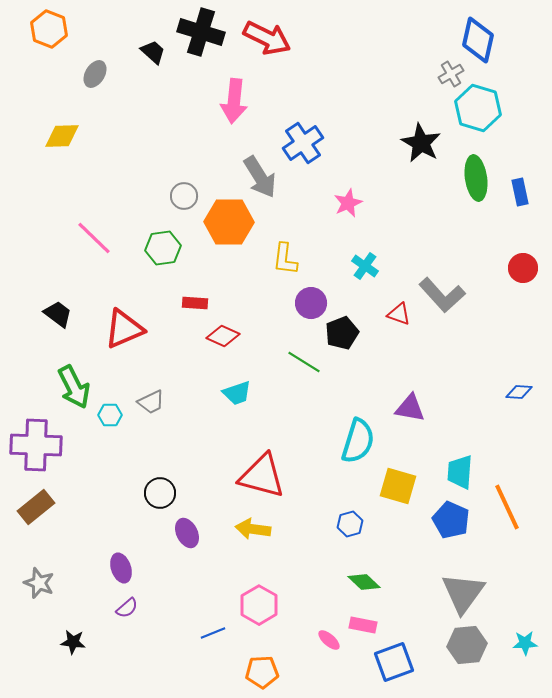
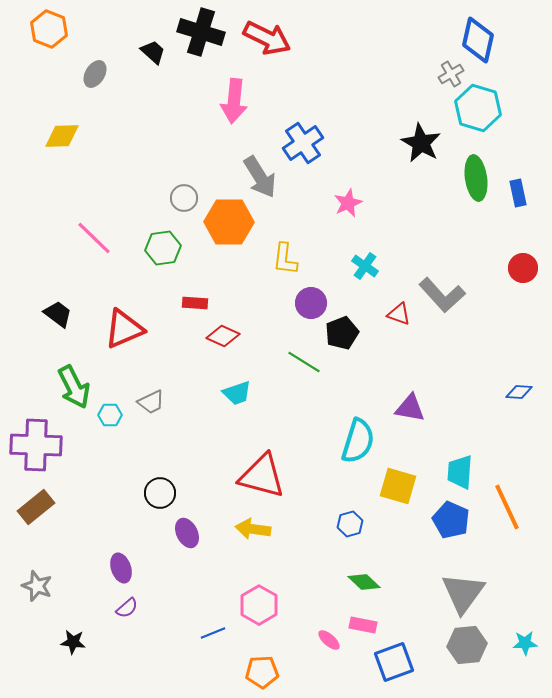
blue rectangle at (520, 192): moved 2 px left, 1 px down
gray circle at (184, 196): moved 2 px down
gray star at (39, 583): moved 2 px left, 3 px down
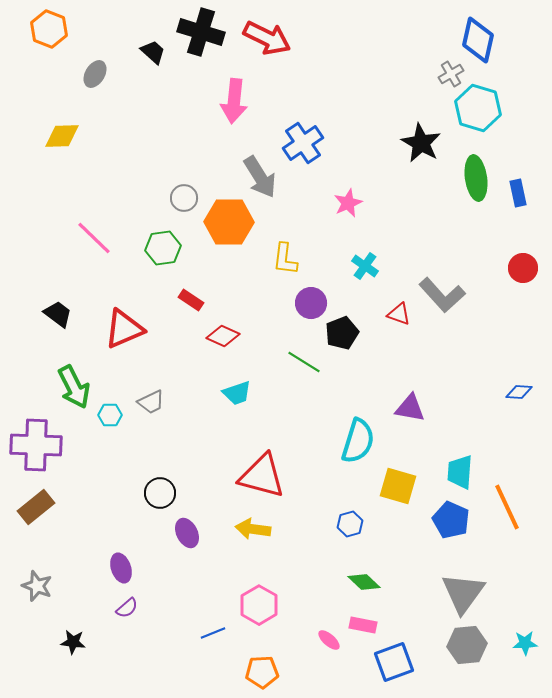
red rectangle at (195, 303): moved 4 px left, 3 px up; rotated 30 degrees clockwise
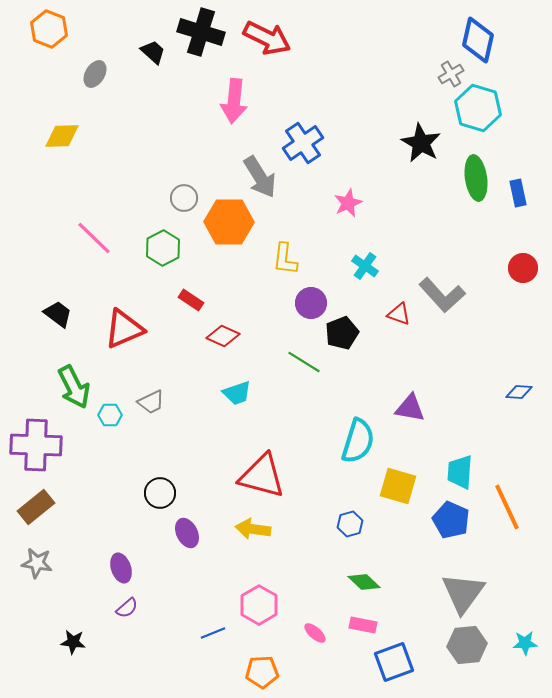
green hexagon at (163, 248): rotated 20 degrees counterclockwise
gray star at (37, 586): moved 23 px up; rotated 12 degrees counterclockwise
pink ellipse at (329, 640): moved 14 px left, 7 px up
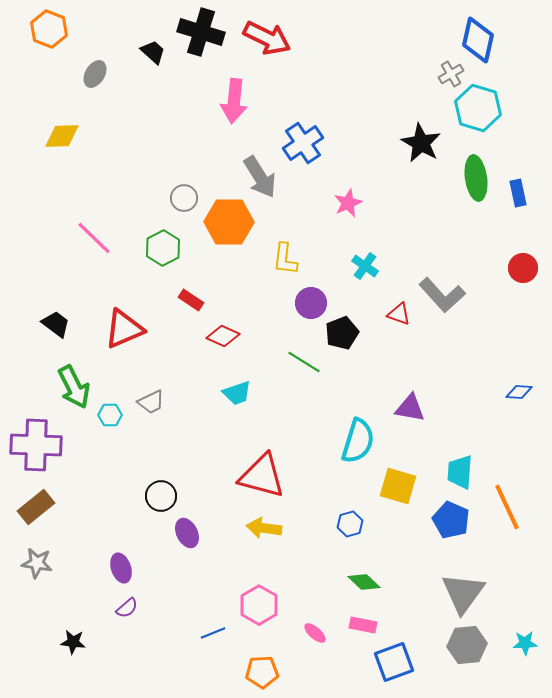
black trapezoid at (58, 314): moved 2 px left, 10 px down
black circle at (160, 493): moved 1 px right, 3 px down
yellow arrow at (253, 529): moved 11 px right, 1 px up
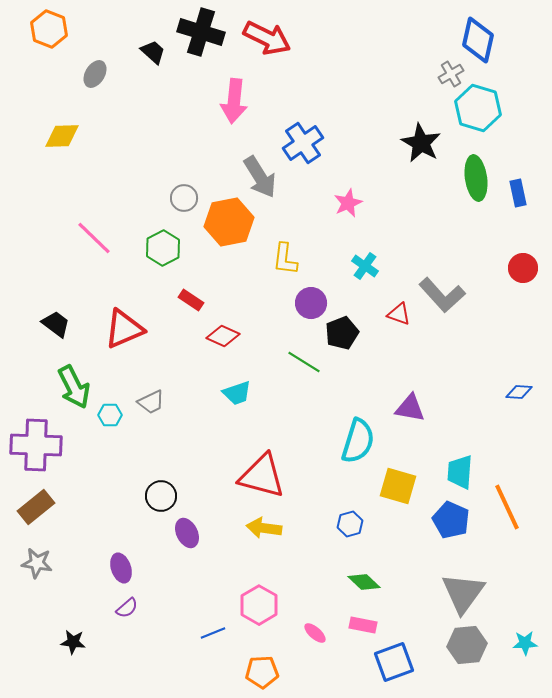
orange hexagon at (229, 222): rotated 12 degrees counterclockwise
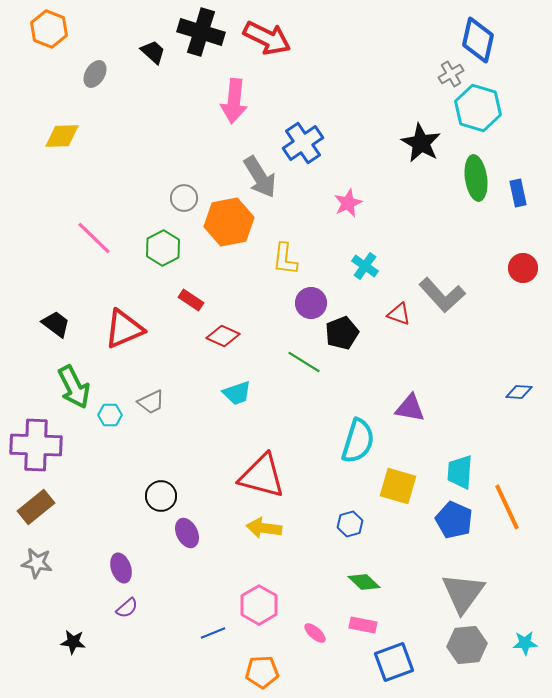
blue pentagon at (451, 520): moved 3 px right
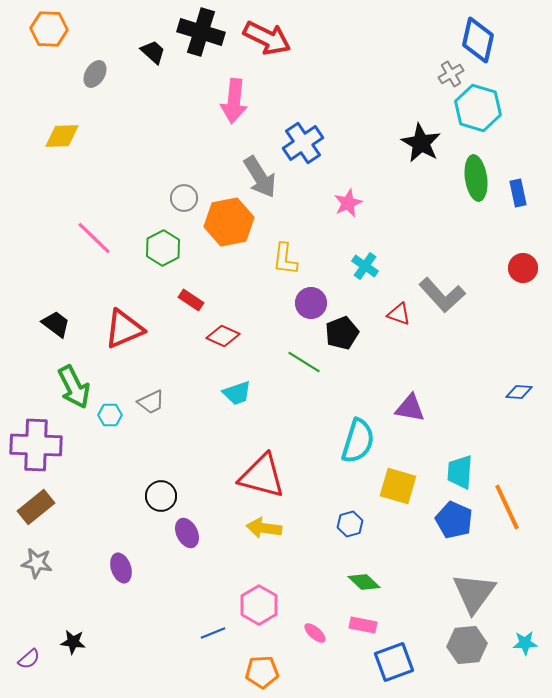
orange hexagon at (49, 29): rotated 18 degrees counterclockwise
gray triangle at (463, 593): moved 11 px right
purple semicircle at (127, 608): moved 98 px left, 51 px down
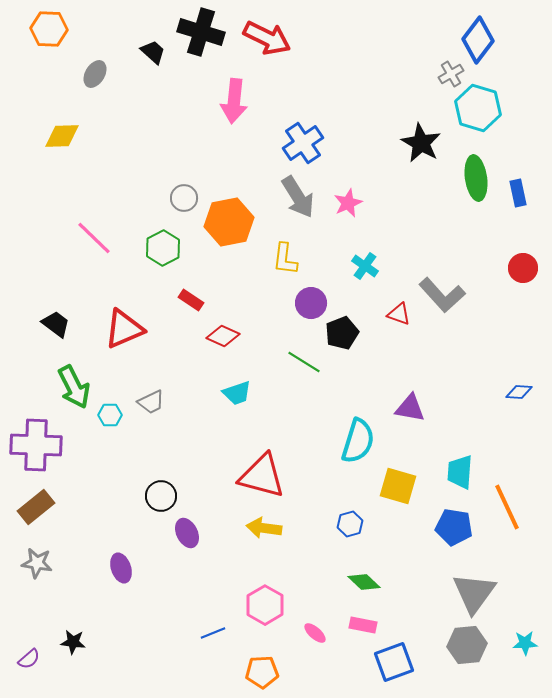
blue diamond at (478, 40): rotated 24 degrees clockwise
gray arrow at (260, 177): moved 38 px right, 20 px down
blue pentagon at (454, 520): moved 7 px down; rotated 15 degrees counterclockwise
pink hexagon at (259, 605): moved 6 px right
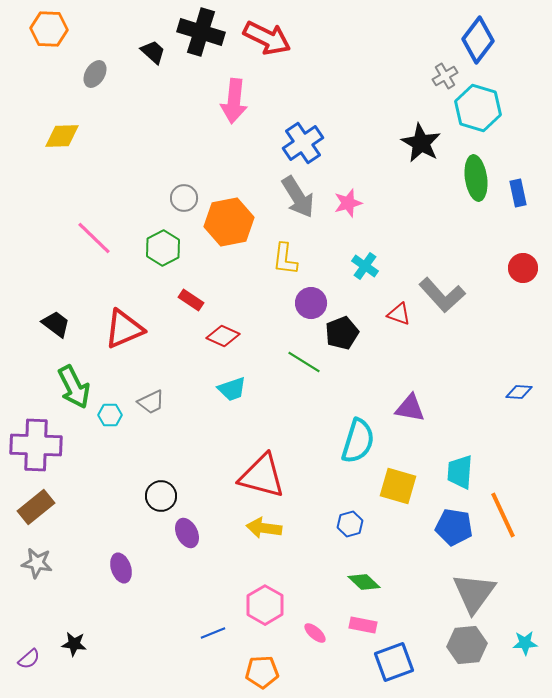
gray cross at (451, 74): moved 6 px left, 2 px down
pink star at (348, 203): rotated 8 degrees clockwise
cyan trapezoid at (237, 393): moved 5 px left, 4 px up
orange line at (507, 507): moved 4 px left, 8 px down
black star at (73, 642): moved 1 px right, 2 px down
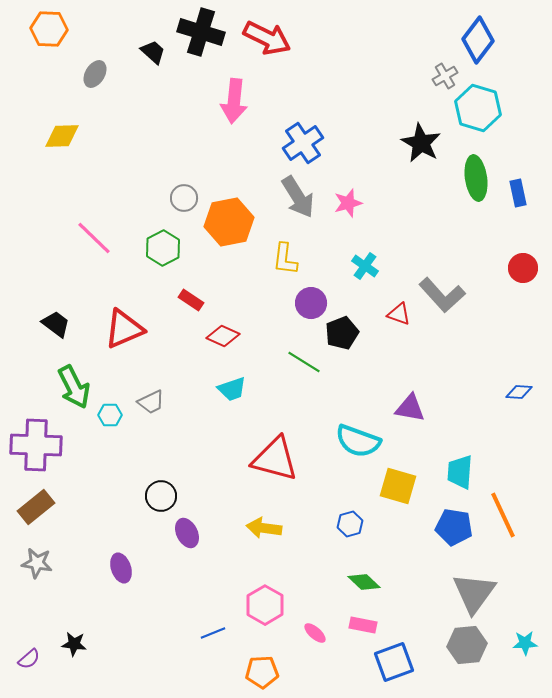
cyan semicircle at (358, 441): rotated 93 degrees clockwise
red triangle at (262, 476): moved 13 px right, 17 px up
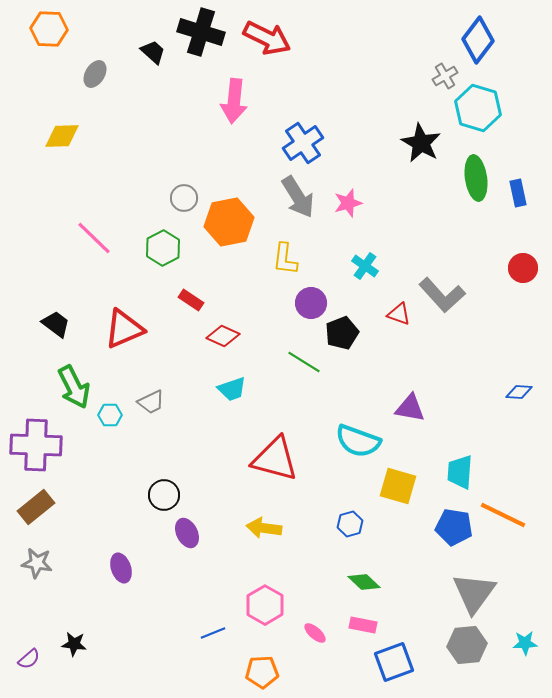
black circle at (161, 496): moved 3 px right, 1 px up
orange line at (503, 515): rotated 39 degrees counterclockwise
